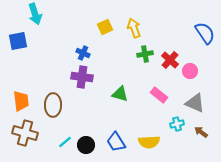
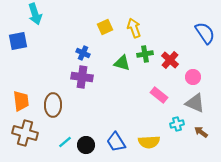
pink circle: moved 3 px right, 6 px down
green triangle: moved 2 px right, 31 px up
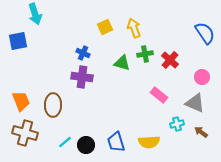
pink circle: moved 9 px right
orange trapezoid: rotated 15 degrees counterclockwise
blue trapezoid: rotated 15 degrees clockwise
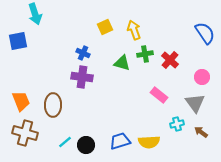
yellow arrow: moved 2 px down
gray triangle: rotated 30 degrees clockwise
blue trapezoid: moved 4 px right, 1 px up; rotated 90 degrees clockwise
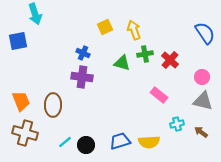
gray triangle: moved 8 px right, 2 px up; rotated 40 degrees counterclockwise
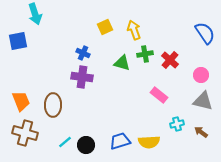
pink circle: moved 1 px left, 2 px up
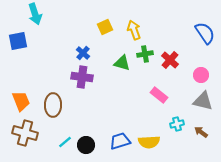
blue cross: rotated 16 degrees clockwise
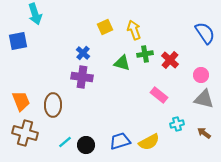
gray triangle: moved 1 px right, 2 px up
brown arrow: moved 3 px right, 1 px down
yellow semicircle: rotated 25 degrees counterclockwise
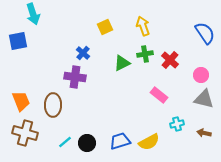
cyan arrow: moved 2 px left
yellow arrow: moved 9 px right, 4 px up
green triangle: rotated 42 degrees counterclockwise
purple cross: moved 7 px left
brown arrow: rotated 24 degrees counterclockwise
black circle: moved 1 px right, 2 px up
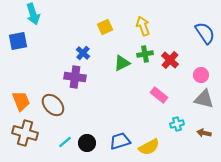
brown ellipse: rotated 45 degrees counterclockwise
yellow semicircle: moved 5 px down
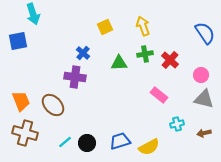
green triangle: moved 3 px left; rotated 24 degrees clockwise
brown arrow: rotated 24 degrees counterclockwise
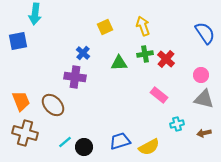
cyan arrow: moved 2 px right; rotated 25 degrees clockwise
red cross: moved 4 px left, 1 px up
black circle: moved 3 px left, 4 px down
